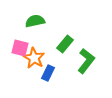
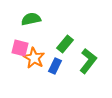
green semicircle: moved 4 px left, 2 px up
green L-shape: moved 2 px right
blue rectangle: moved 7 px right, 7 px up
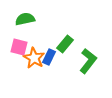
green semicircle: moved 6 px left
pink square: moved 1 px left, 1 px up
blue rectangle: moved 6 px left, 9 px up
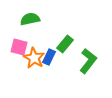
green semicircle: moved 5 px right
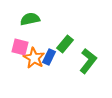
pink square: moved 1 px right
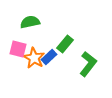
green semicircle: moved 3 px down
pink square: moved 2 px left, 2 px down
blue rectangle: rotated 21 degrees clockwise
green L-shape: moved 3 px down
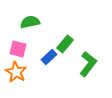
orange star: moved 18 px left, 14 px down
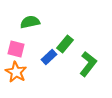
pink square: moved 2 px left
